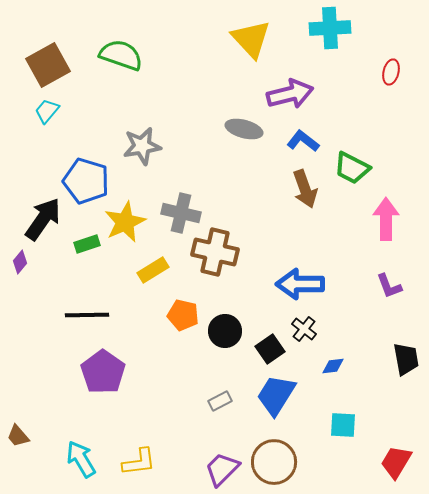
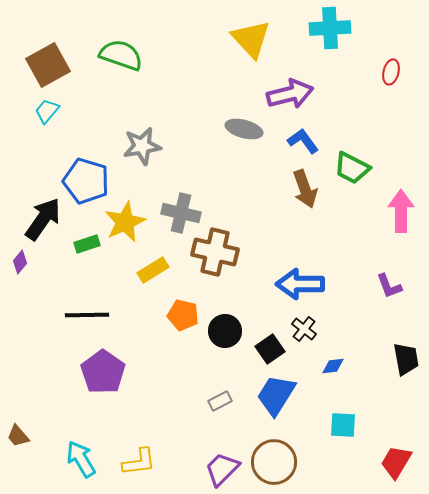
blue L-shape: rotated 16 degrees clockwise
pink arrow: moved 15 px right, 8 px up
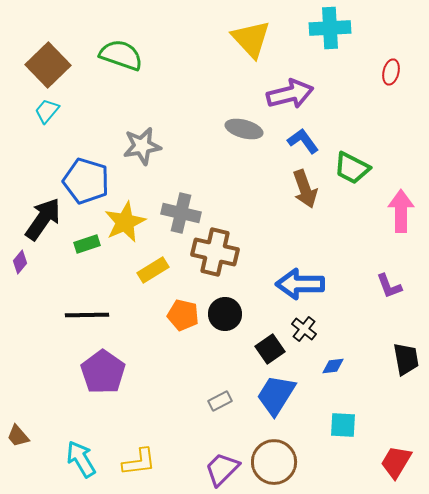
brown square: rotated 15 degrees counterclockwise
black circle: moved 17 px up
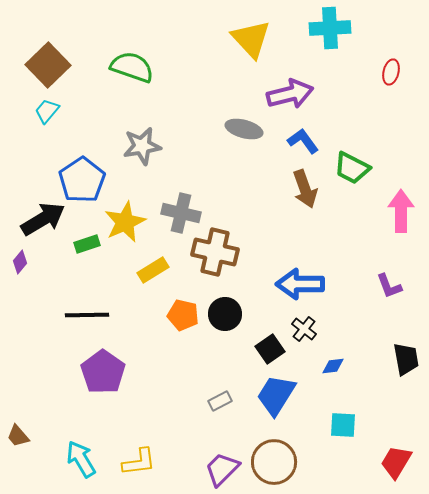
green semicircle: moved 11 px right, 12 px down
blue pentagon: moved 4 px left, 1 px up; rotated 21 degrees clockwise
black arrow: rotated 24 degrees clockwise
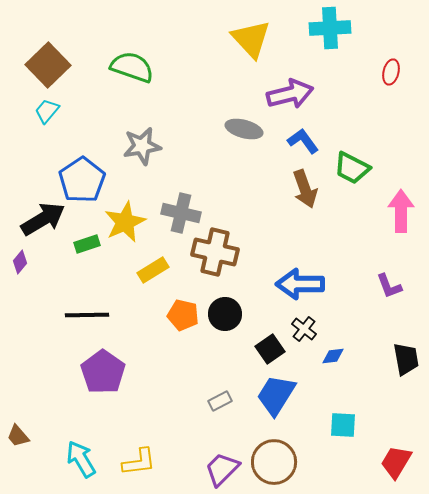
blue diamond: moved 10 px up
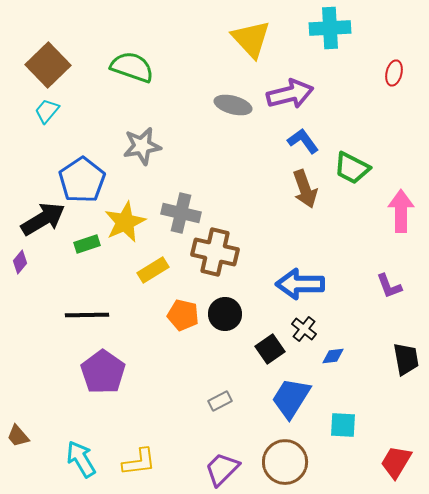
red ellipse: moved 3 px right, 1 px down
gray ellipse: moved 11 px left, 24 px up
blue trapezoid: moved 15 px right, 3 px down
brown circle: moved 11 px right
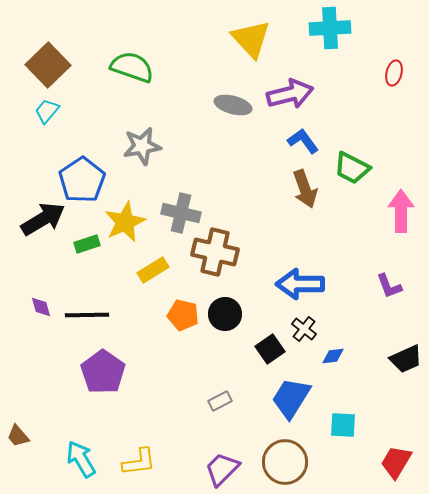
purple diamond: moved 21 px right, 45 px down; rotated 55 degrees counterclockwise
black trapezoid: rotated 76 degrees clockwise
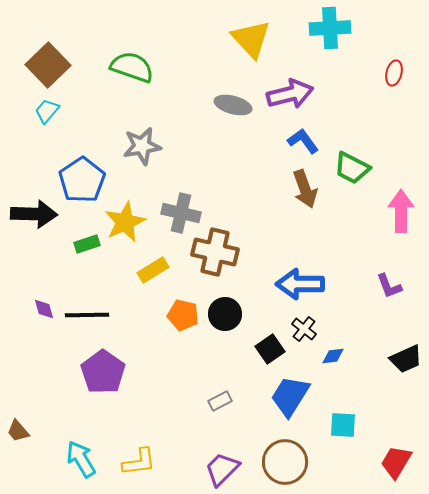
black arrow: moved 9 px left, 5 px up; rotated 33 degrees clockwise
purple diamond: moved 3 px right, 2 px down
blue trapezoid: moved 1 px left, 2 px up
brown trapezoid: moved 5 px up
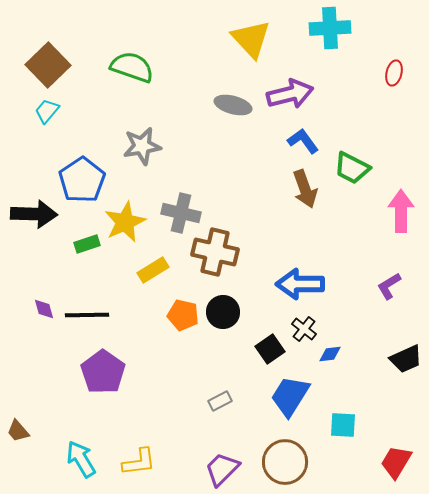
purple L-shape: rotated 80 degrees clockwise
black circle: moved 2 px left, 2 px up
blue diamond: moved 3 px left, 2 px up
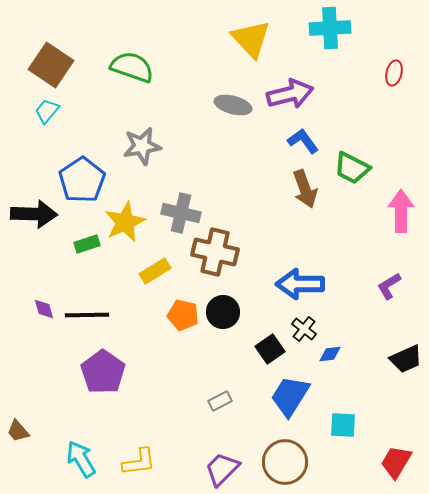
brown square: moved 3 px right; rotated 12 degrees counterclockwise
yellow rectangle: moved 2 px right, 1 px down
